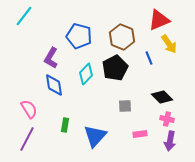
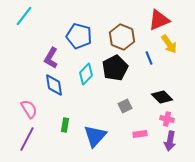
gray square: rotated 24 degrees counterclockwise
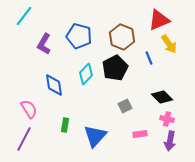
purple L-shape: moved 7 px left, 14 px up
purple line: moved 3 px left
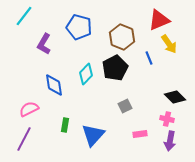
blue pentagon: moved 9 px up
black diamond: moved 13 px right
pink semicircle: rotated 84 degrees counterclockwise
blue triangle: moved 2 px left, 1 px up
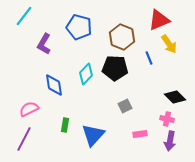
black pentagon: rotated 30 degrees clockwise
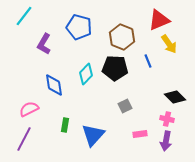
blue line: moved 1 px left, 3 px down
purple arrow: moved 4 px left
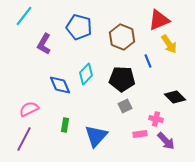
black pentagon: moved 7 px right, 11 px down
blue diamond: moved 6 px right; rotated 15 degrees counterclockwise
pink cross: moved 11 px left
blue triangle: moved 3 px right, 1 px down
purple arrow: rotated 54 degrees counterclockwise
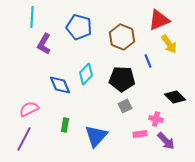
cyan line: moved 8 px right, 1 px down; rotated 35 degrees counterclockwise
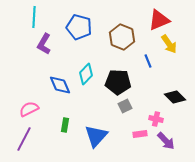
cyan line: moved 2 px right
black pentagon: moved 4 px left, 3 px down
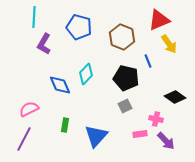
black pentagon: moved 8 px right, 4 px up; rotated 10 degrees clockwise
black diamond: rotated 10 degrees counterclockwise
